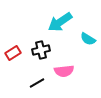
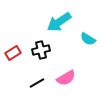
cyan arrow: moved 1 px left
pink semicircle: moved 2 px right, 7 px down; rotated 24 degrees counterclockwise
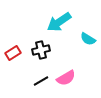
black line: moved 4 px right, 2 px up
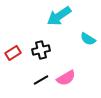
cyan arrow: moved 6 px up
black line: moved 1 px up
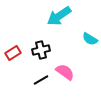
cyan semicircle: moved 2 px right
pink semicircle: moved 1 px left, 6 px up; rotated 114 degrees counterclockwise
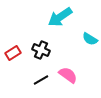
cyan arrow: moved 1 px right, 1 px down
black cross: rotated 36 degrees clockwise
pink semicircle: moved 3 px right, 3 px down
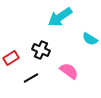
red rectangle: moved 2 px left, 5 px down
pink semicircle: moved 1 px right, 4 px up
black line: moved 10 px left, 2 px up
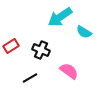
cyan semicircle: moved 6 px left, 7 px up
red rectangle: moved 12 px up
black line: moved 1 px left
